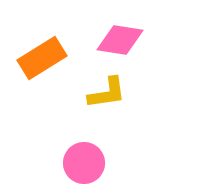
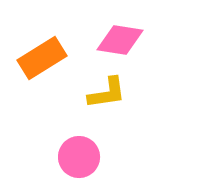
pink circle: moved 5 px left, 6 px up
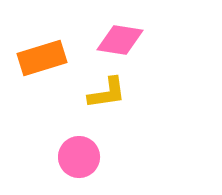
orange rectangle: rotated 15 degrees clockwise
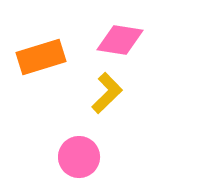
orange rectangle: moved 1 px left, 1 px up
yellow L-shape: rotated 36 degrees counterclockwise
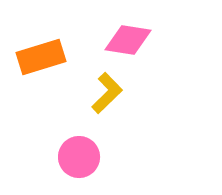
pink diamond: moved 8 px right
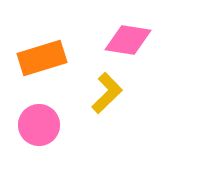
orange rectangle: moved 1 px right, 1 px down
pink circle: moved 40 px left, 32 px up
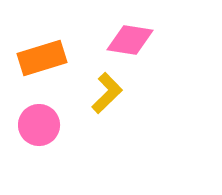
pink diamond: moved 2 px right
